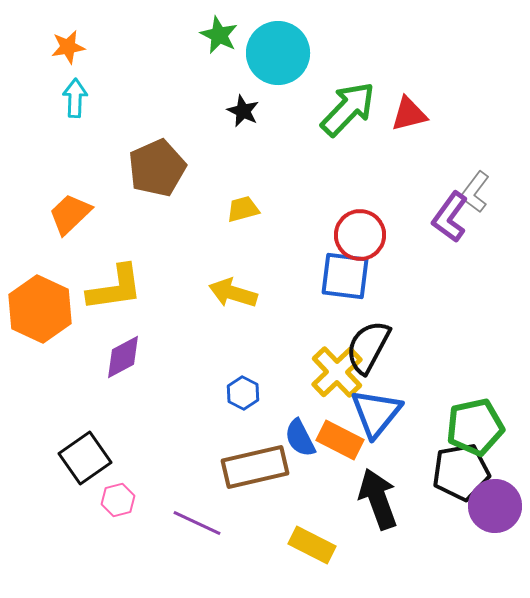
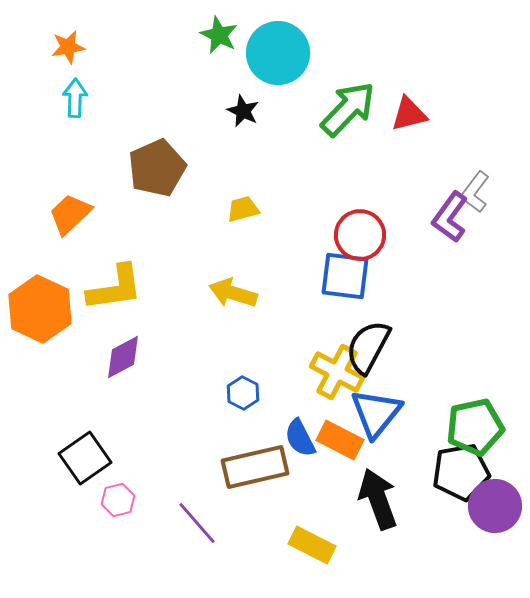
yellow cross: rotated 18 degrees counterclockwise
purple line: rotated 24 degrees clockwise
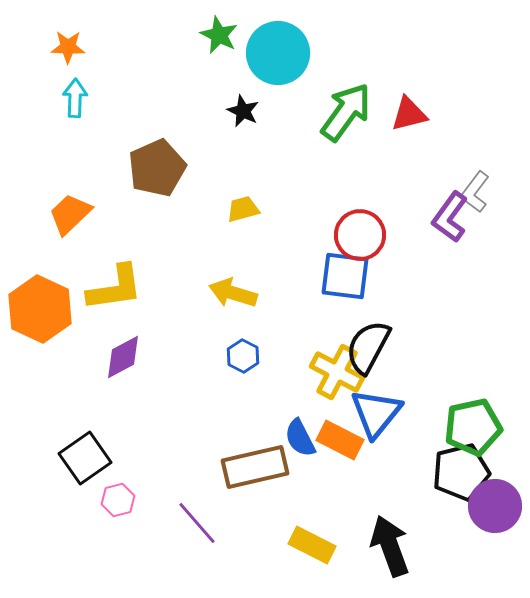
orange star: rotated 12 degrees clockwise
green arrow: moved 2 px left, 3 px down; rotated 8 degrees counterclockwise
blue hexagon: moved 37 px up
green pentagon: moved 2 px left
black pentagon: rotated 4 degrees counterclockwise
black arrow: moved 12 px right, 47 px down
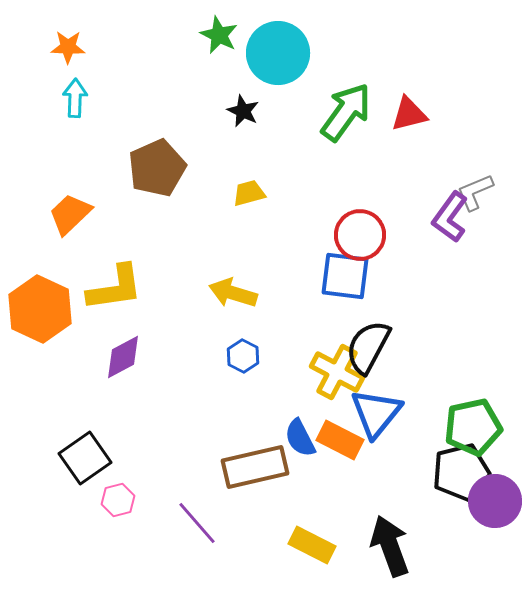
gray L-shape: rotated 30 degrees clockwise
yellow trapezoid: moved 6 px right, 16 px up
purple circle: moved 5 px up
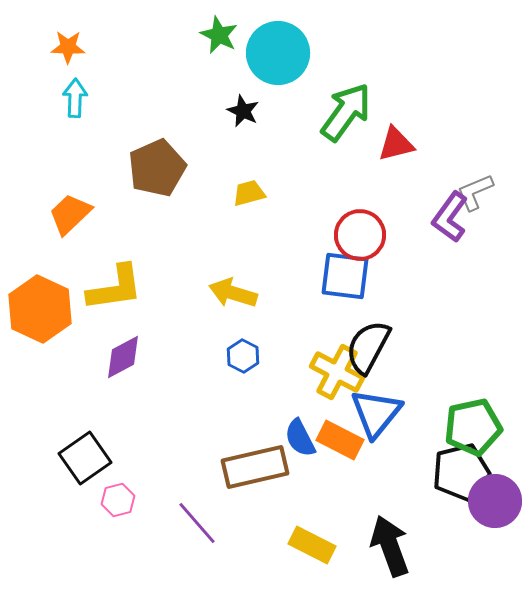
red triangle: moved 13 px left, 30 px down
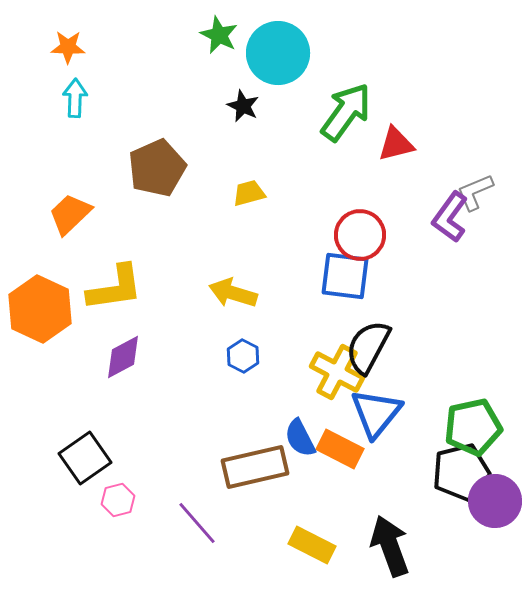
black star: moved 5 px up
orange rectangle: moved 9 px down
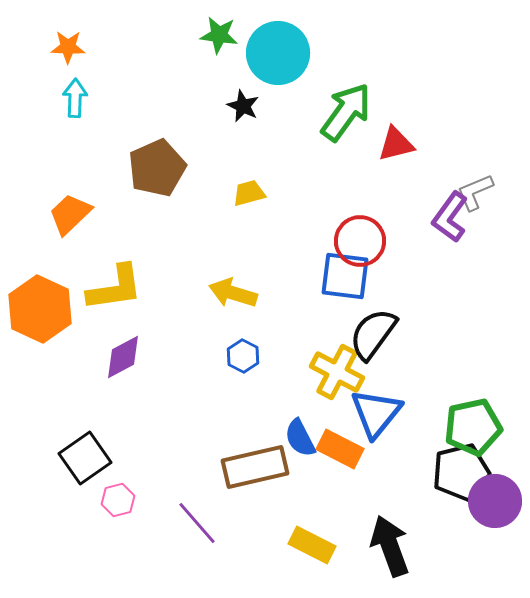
green star: rotated 18 degrees counterclockwise
red circle: moved 6 px down
black semicircle: moved 5 px right, 13 px up; rotated 8 degrees clockwise
